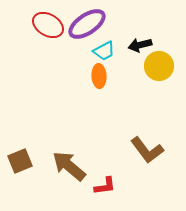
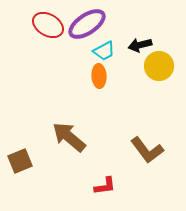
brown arrow: moved 29 px up
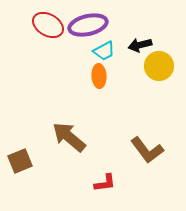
purple ellipse: moved 1 px right, 1 px down; rotated 21 degrees clockwise
red L-shape: moved 3 px up
